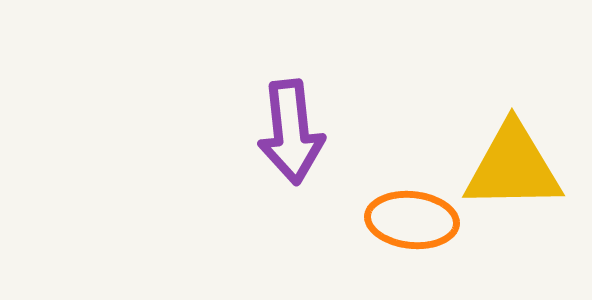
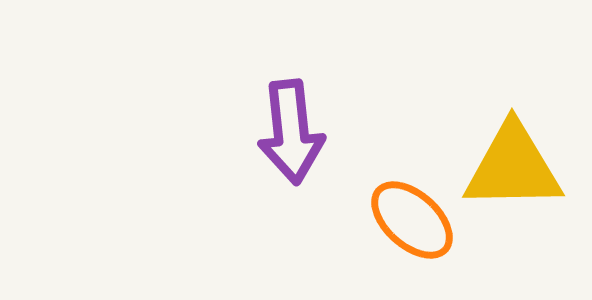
orange ellipse: rotated 36 degrees clockwise
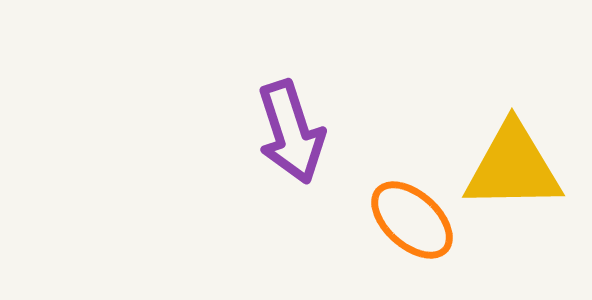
purple arrow: rotated 12 degrees counterclockwise
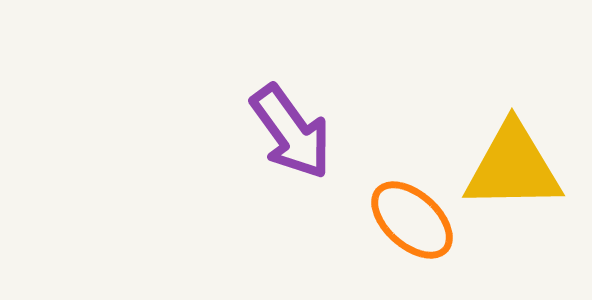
purple arrow: rotated 18 degrees counterclockwise
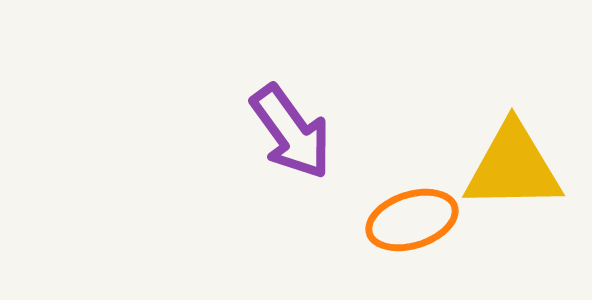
orange ellipse: rotated 60 degrees counterclockwise
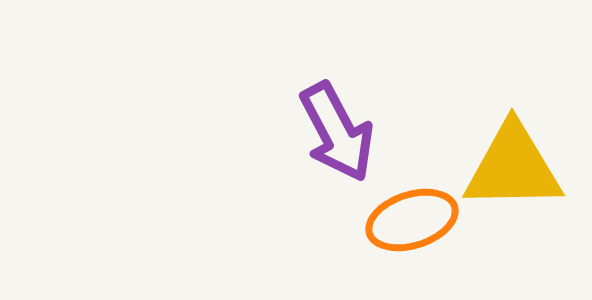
purple arrow: moved 46 px right; rotated 8 degrees clockwise
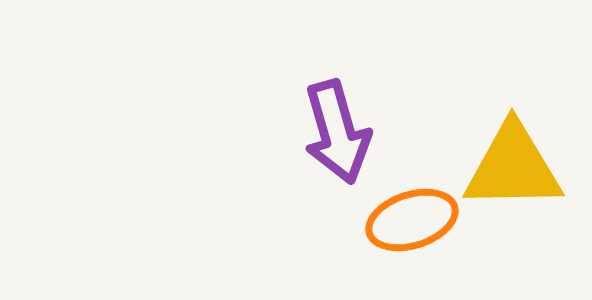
purple arrow: rotated 12 degrees clockwise
